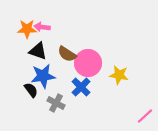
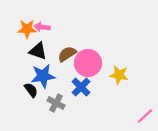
brown semicircle: rotated 114 degrees clockwise
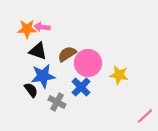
gray cross: moved 1 px right, 1 px up
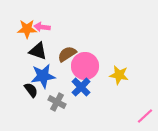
pink circle: moved 3 px left, 3 px down
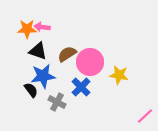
pink circle: moved 5 px right, 4 px up
